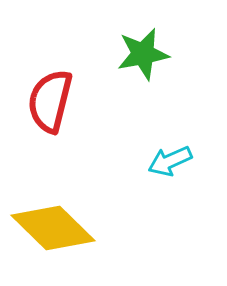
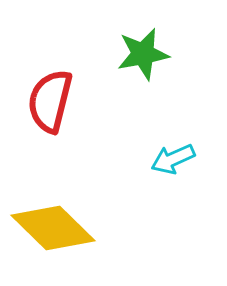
cyan arrow: moved 3 px right, 2 px up
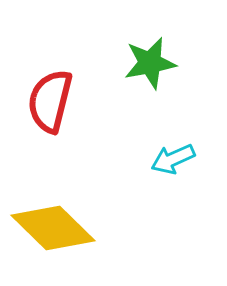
green star: moved 7 px right, 9 px down
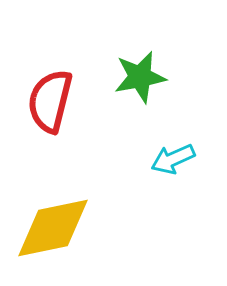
green star: moved 10 px left, 14 px down
yellow diamond: rotated 56 degrees counterclockwise
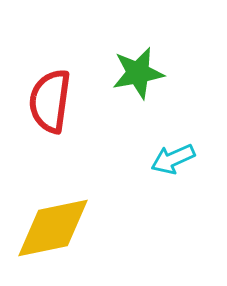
green star: moved 2 px left, 4 px up
red semicircle: rotated 6 degrees counterclockwise
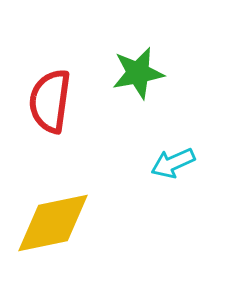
cyan arrow: moved 4 px down
yellow diamond: moved 5 px up
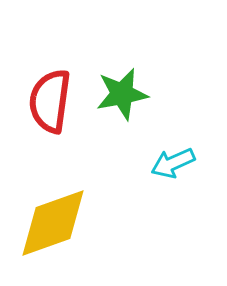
green star: moved 16 px left, 21 px down
yellow diamond: rotated 8 degrees counterclockwise
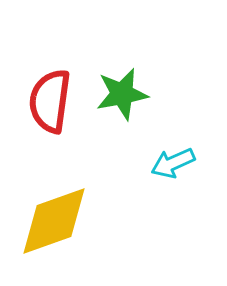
yellow diamond: moved 1 px right, 2 px up
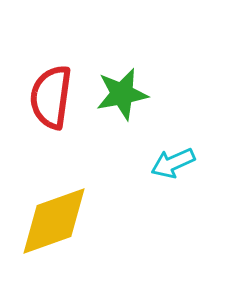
red semicircle: moved 1 px right, 4 px up
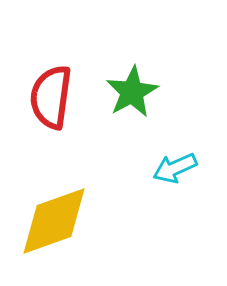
green star: moved 10 px right, 2 px up; rotated 18 degrees counterclockwise
cyan arrow: moved 2 px right, 5 px down
